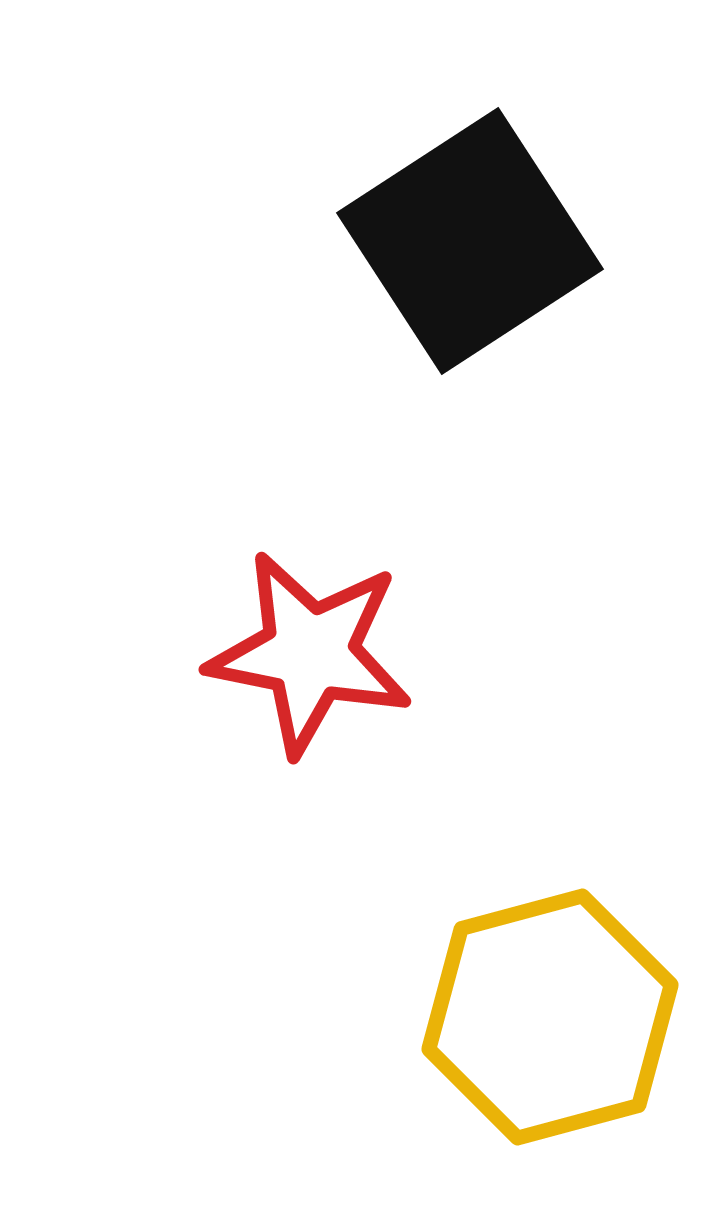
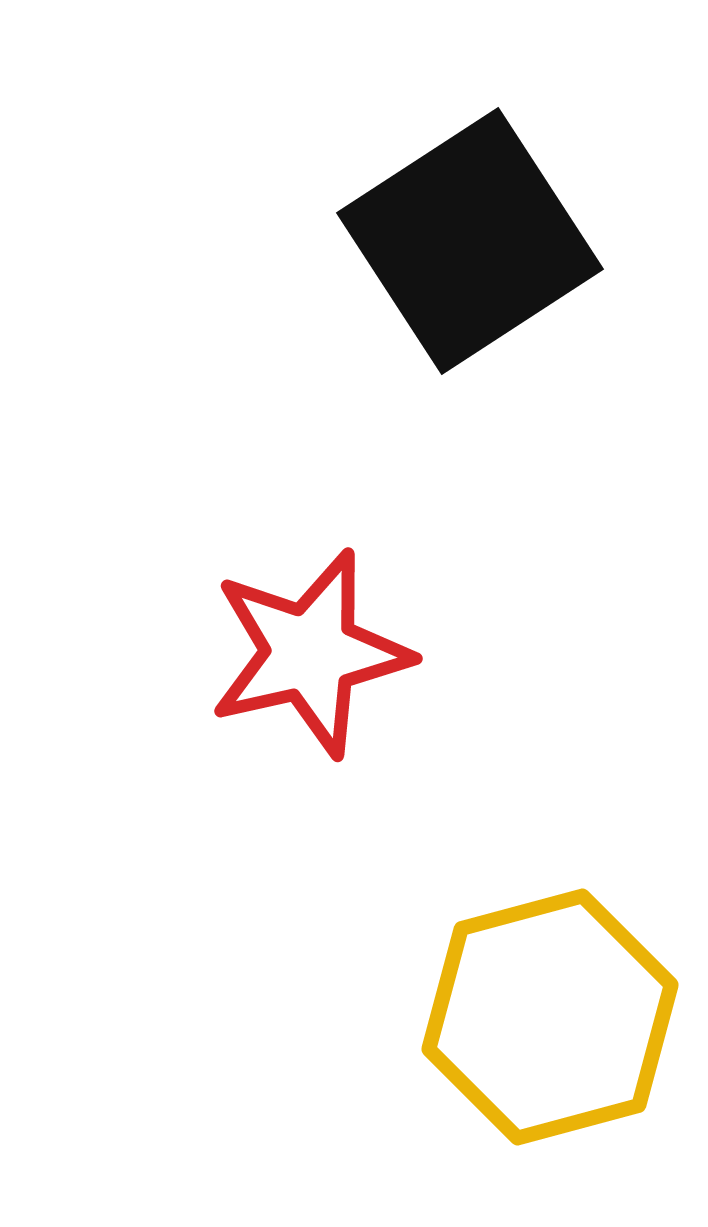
red star: rotated 24 degrees counterclockwise
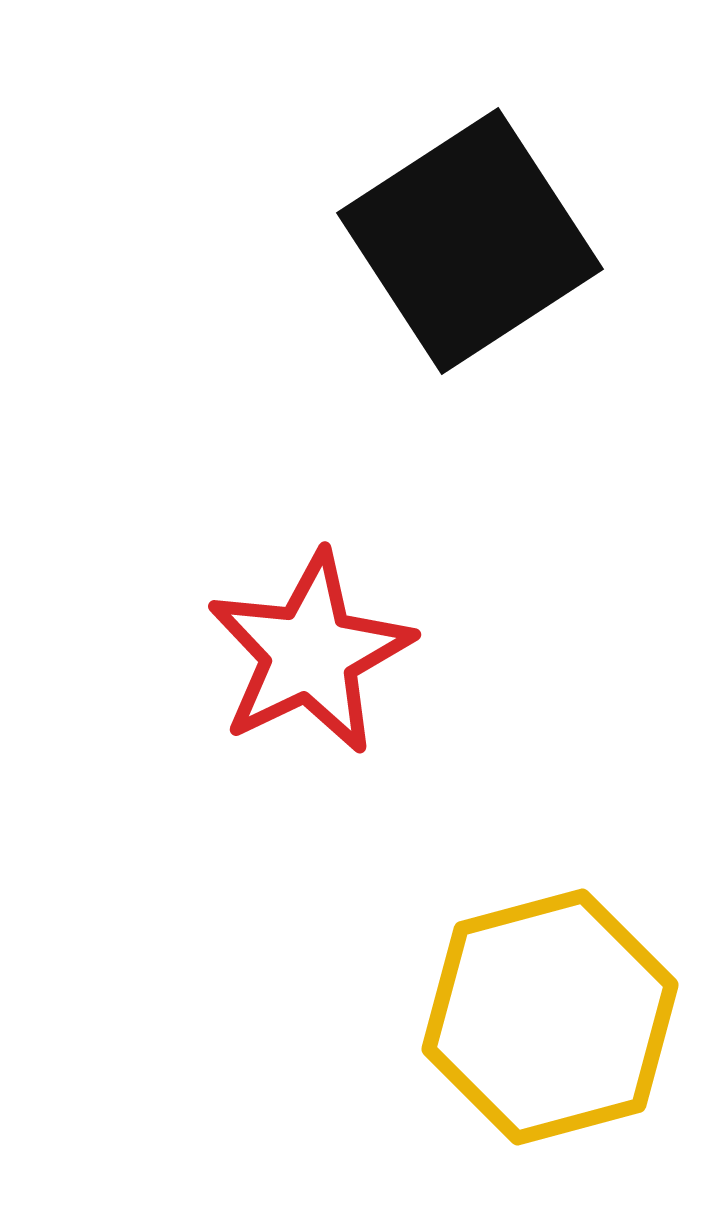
red star: rotated 13 degrees counterclockwise
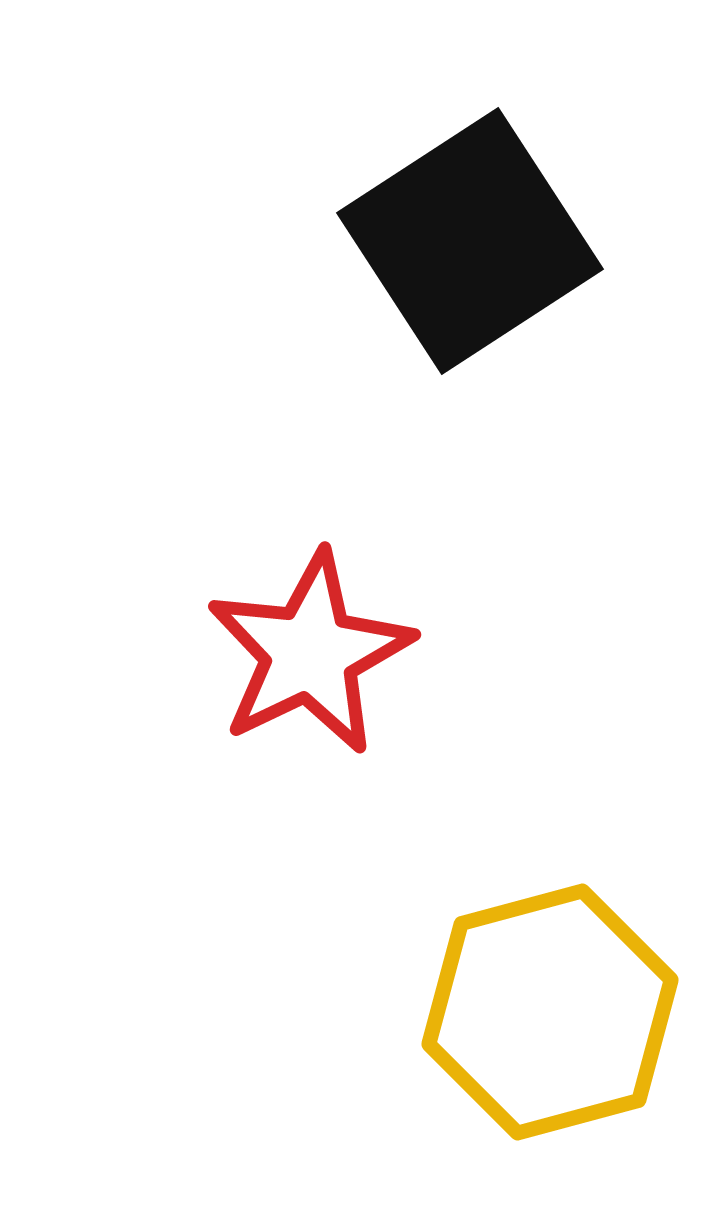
yellow hexagon: moved 5 px up
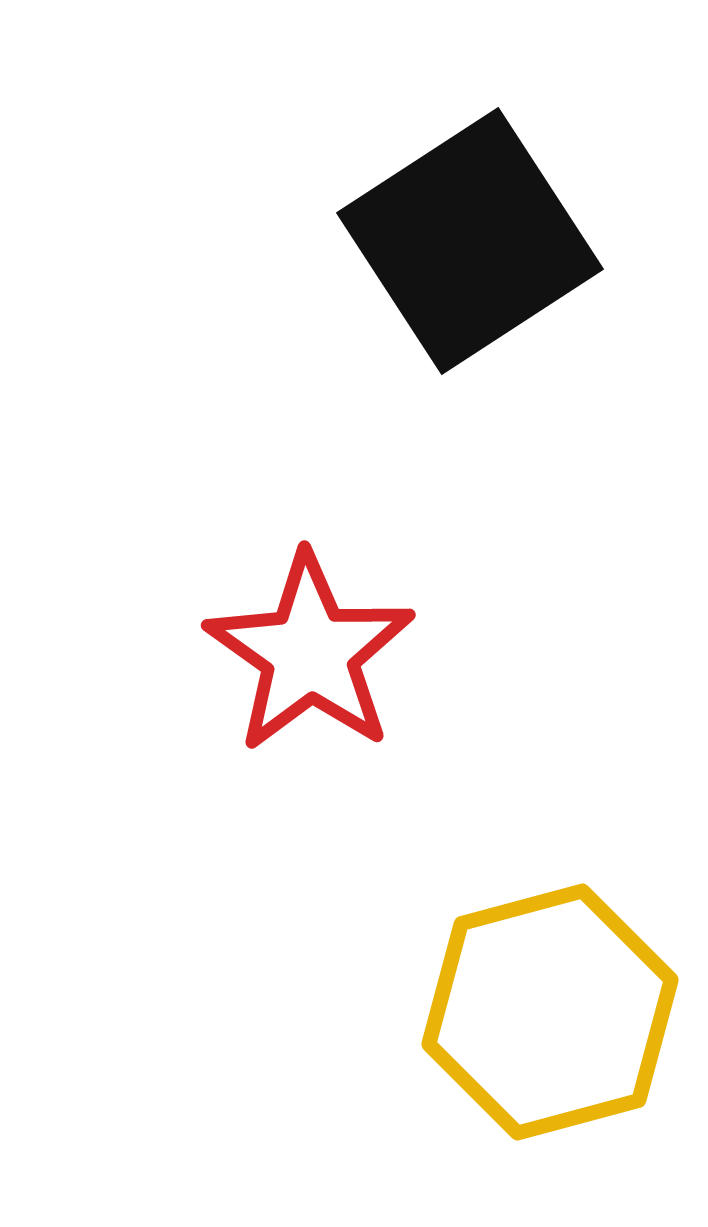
red star: rotated 11 degrees counterclockwise
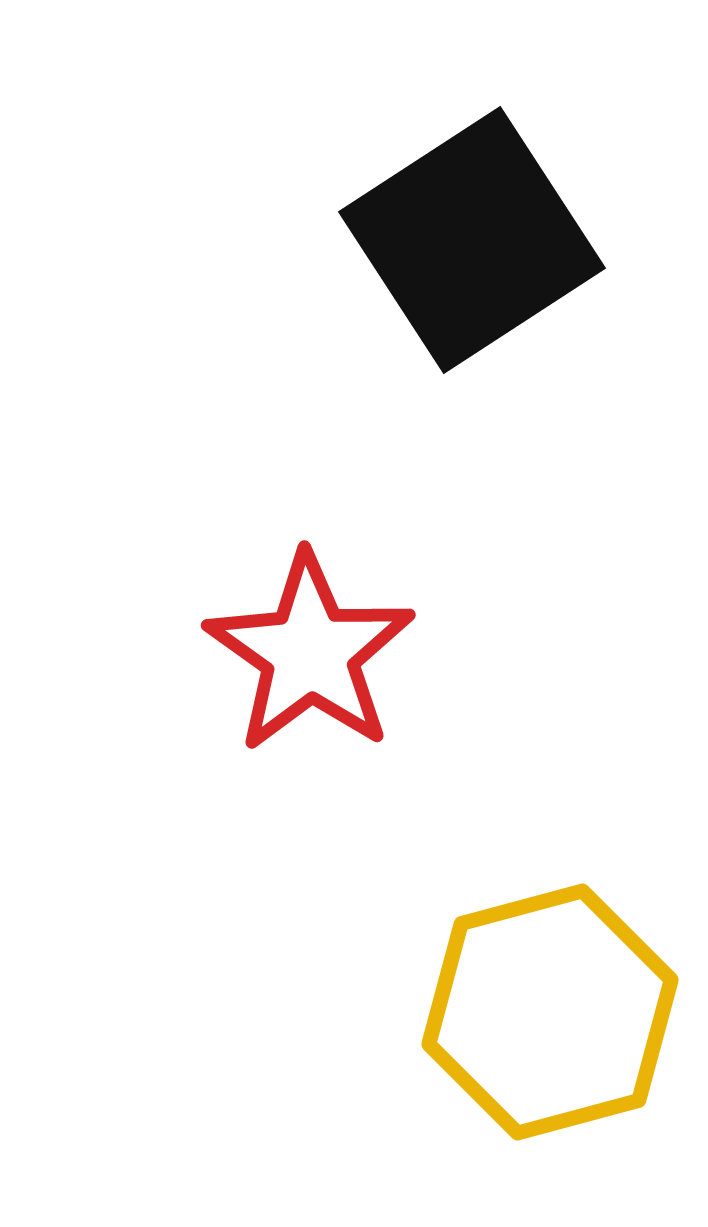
black square: moved 2 px right, 1 px up
